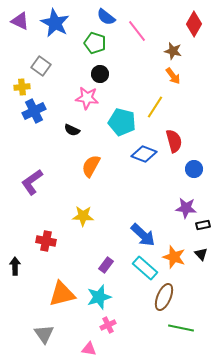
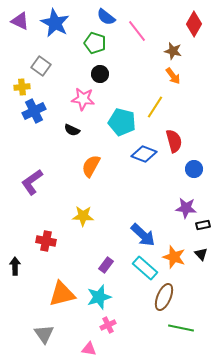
pink star: moved 4 px left, 1 px down
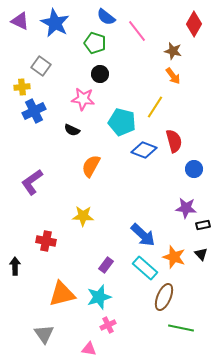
blue diamond: moved 4 px up
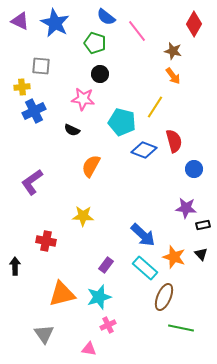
gray square: rotated 30 degrees counterclockwise
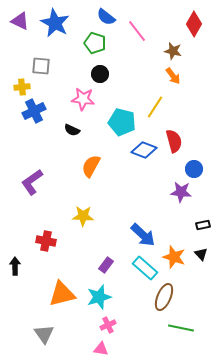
purple star: moved 5 px left, 16 px up
pink triangle: moved 12 px right
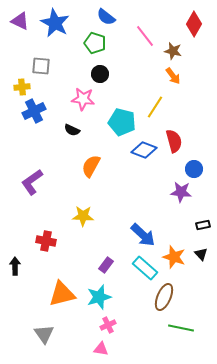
pink line: moved 8 px right, 5 px down
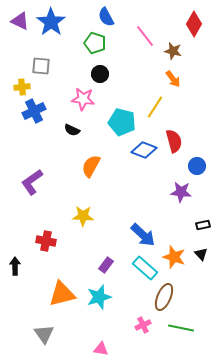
blue semicircle: rotated 24 degrees clockwise
blue star: moved 4 px left, 1 px up; rotated 8 degrees clockwise
orange arrow: moved 3 px down
blue circle: moved 3 px right, 3 px up
pink cross: moved 35 px right
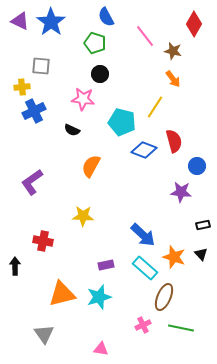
red cross: moved 3 px left
purple rectangle: rotated 42 degrees clockwise
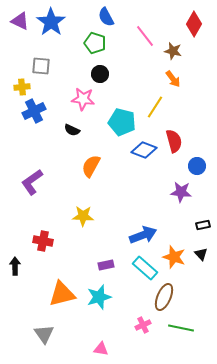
blue arrow: rotated 64 degrees counterclockwise
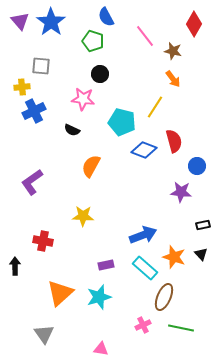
purple triangle: rotated 24 degrees clockwise
green pentagon: moved 2 px left, 2 px up
orange triangle: moved 2 px left, 1 px up; rotated 28 degrees counterclockwise
